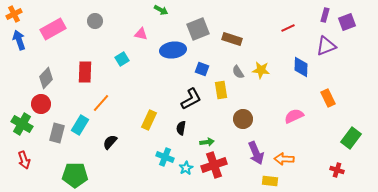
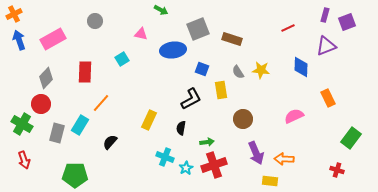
pink rectangle at (53, 29): moved 10 px down
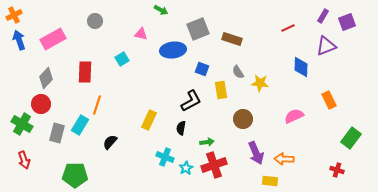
orange cross at (14, 14): moved 1 px down
purple rectangle at (325, 15): moved 2 px left, 1 px down; rotated 16 degrees clockwise
yellow star at (261, 70): moved 1 px left, 13 px down
orange rectangle at (328, 98): moved 1 px right, 2 px down
black L-shape at (191, 99): moved 2 px down
orange line at (101, 103): moved 4 px left, 2 px down; rotated 24 degrees counterclockwise
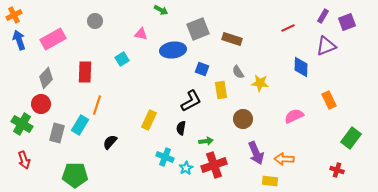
green arrow at (207, 142): moved 1 px left, 1 px up
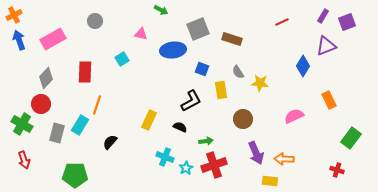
red line at (288, 28): moved 6 px left, 6 px up
blue diamond at (301, 67): moved 2 px right, 1 px up; rotated 30 degrees clockwise
black semicircle at (181, 128): moved 1 px left, 1 px up; rotated 104 degrees clockwise
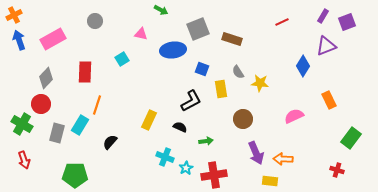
yellow rectangle at (221, 90): moved 1 px up
orange arrow at (284, 159): moved 1 px left
red cross at (214, 165): moved 10 px down; rotated 10 degrees clockwise
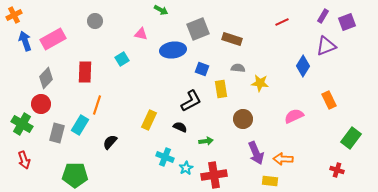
blue arrow at (19, 40): moved 6 px right, 1 px down
gray semicircle at (238, 72): moved 4 px up; rotated 128 degrees clockwise
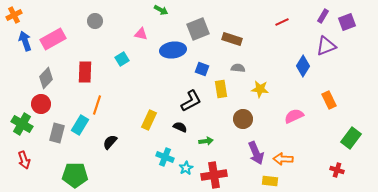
yellow star at (260, 83): moved 6 px down
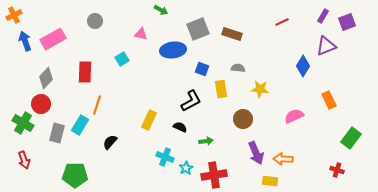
brown rectangle at (232, 39): moved 5 px up
green cross at (22, 124): moved 1 px right, 1 px up
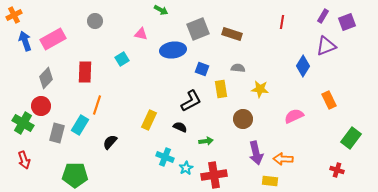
red line at (282, 22): rotated 56 degrees counterclockwise
red circle at (41, 104): moved 2 px down
purple arrow at (256, 153): rotated 10 degrees clockwise
